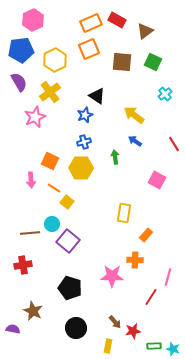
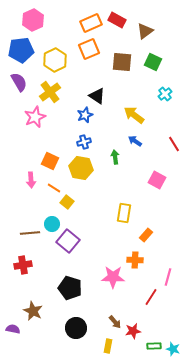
yellow hexagon at (81, 168): rotated 10 degrees clockwise
pink star at (112, 276): moved 1 px right, 1 px down
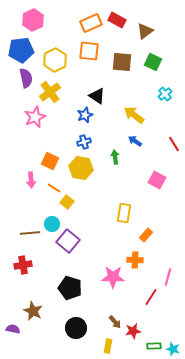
orange square at (89, 49): moved 2 px down; rotated 30 degrees clockwise
purple semicircle at (19, 82): moved 7 px right, 4 px up; rotated 18 degrees clockwise
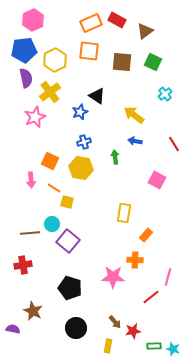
blue pentagon at (21, 50): moved 3 px right
blue star at (85, 115): moved 5 px left, 3 px up
blue arrow at (135, 141): rotated 24 degrees counterclockwise
yellow square at (67, 202): rotated 24 degrees counterclockwise
red line at (151, 297): rotated 18 degrees clockwise
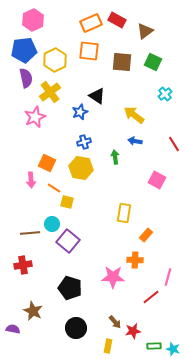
orange square at (50, 161): moved 3 px left, 2 px down
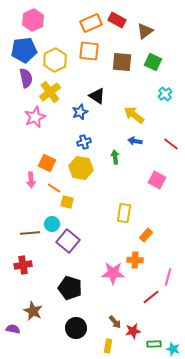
red line at (174, 144): moved 3 px left; rotated 21 degrees counterclockwise
pink star at (113, 277): moved 4 px up
green rectangle at (154, 346): moved 2 px up
